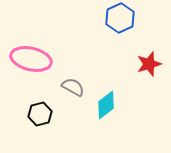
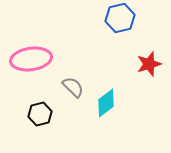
blue hexagon: rotated 12 degrees clockwise
pink ellipse: rotated 21 degrees counterclockwise
gray semicircle: rotated 15 degrees clockwise
cyan diamond: moved 2 px up
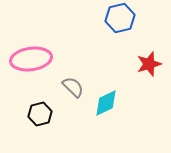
cyan diamond: rotated 12 degrees clockwise
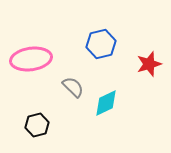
blue hexagon: moved 19 px left, 26 px down
black hexagon: moved 3 px left, 11 px down
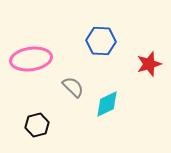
blue hexagon: moved 3 px up; rotated 16 degrees clockwise
cyan diamond: moved 1 px right, 1 px down
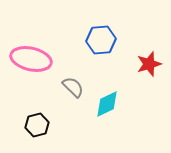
blue hexagon: moved 1 px up; rotated 8 degrees counterclockwise
pink ellipse: rotated 21 degrees clockwise
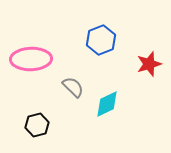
blue hexagon: rotated 16 degrees counterclockwise
pink ellipse: rotated 15 degrees counterclockwise
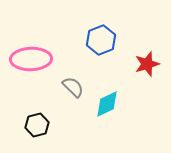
red star: moved 2 px left
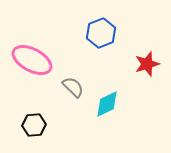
blue hexagon: moved 7 px up
pink ellipse: moved 1 px right, 1 px down; rotated 30 degrees clockwise
black hexagon: moved 3 px left; rotated 10 degrees clockwise
